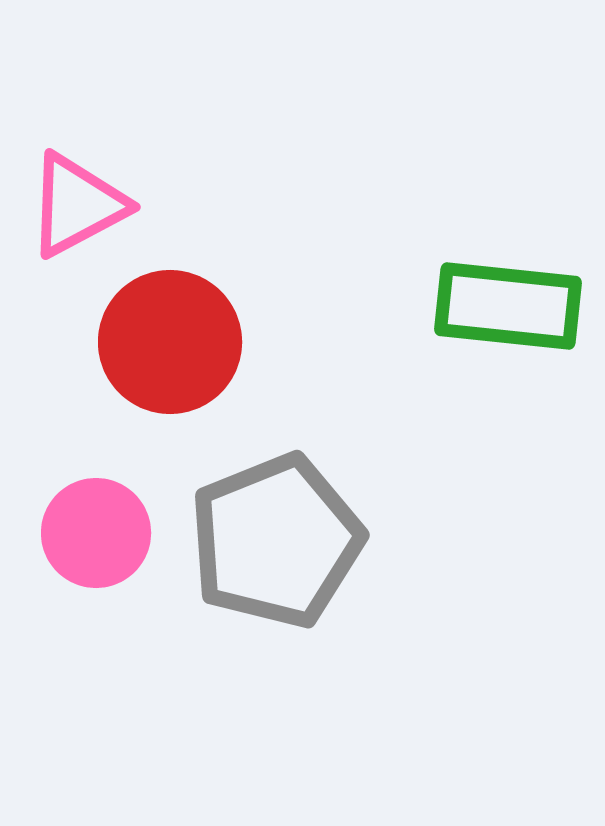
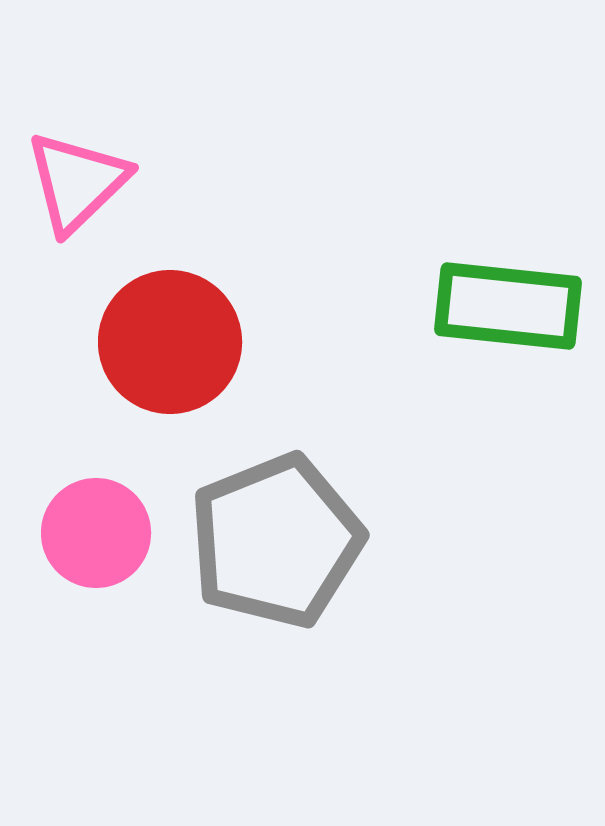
pink triangle: moved 23 px up; rotated 16 degrees counterclockwise
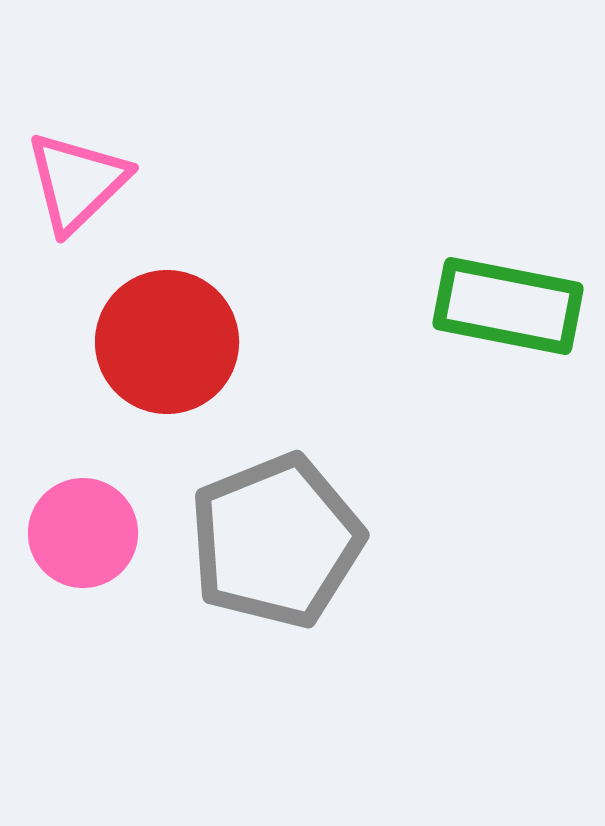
green rectangle: rotated 5 degrees clockwise
red circle: moved 3 px left
pink circle: moved 13 px left
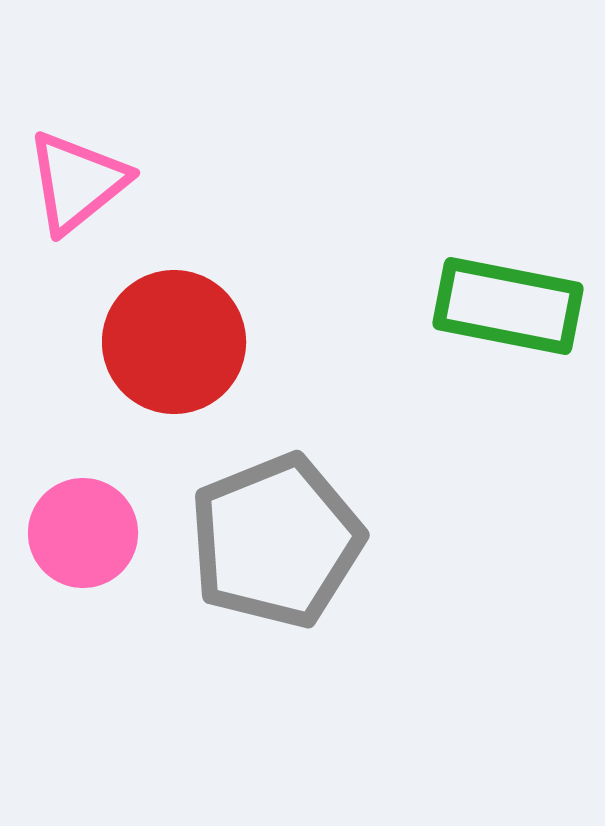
pink triangle: rotated 5 degrees clockwise
red circle: moved 7 px right
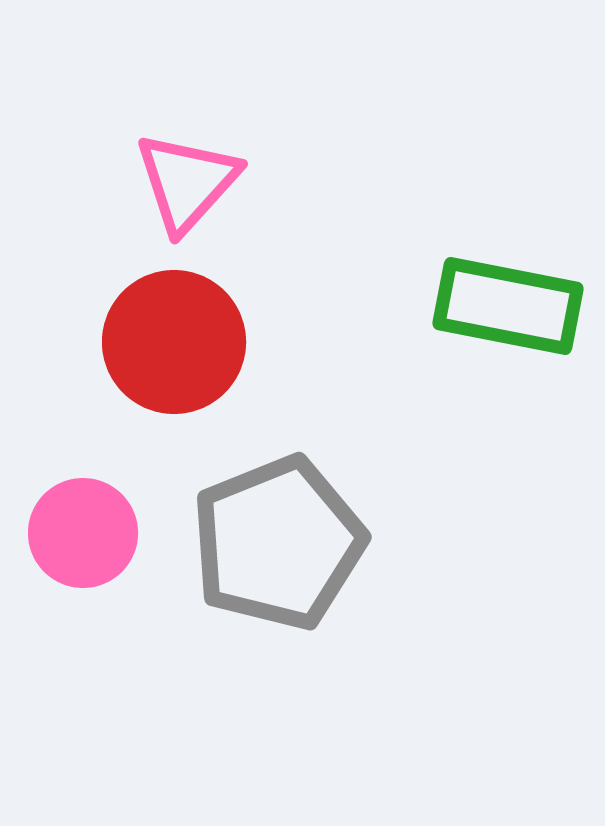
pink triangle: moved 110 px right; rotated 9 degrees counterclockwise
gray pentagon: moved 2 px right, 2 px down
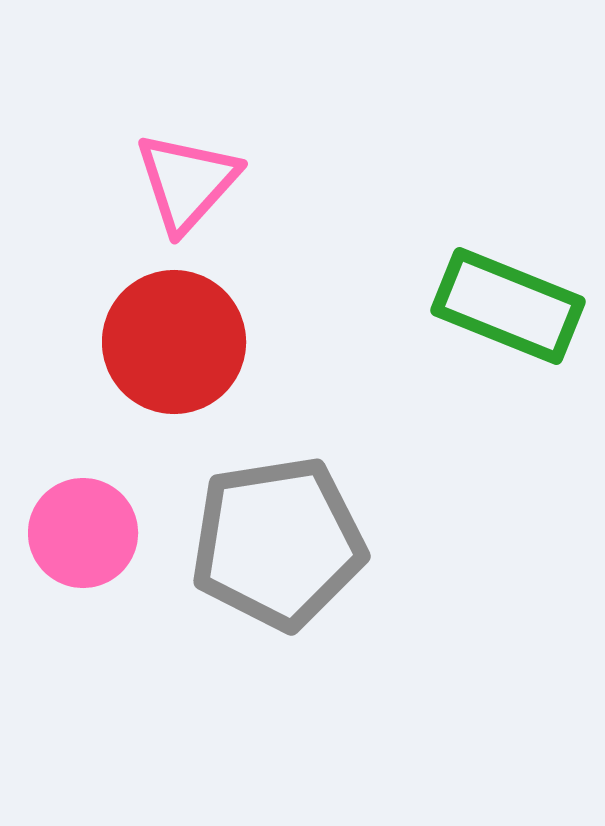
green rectangle: rotated 11 degrees clockwise
gray pentagon: rotated 13 degrees clockwise
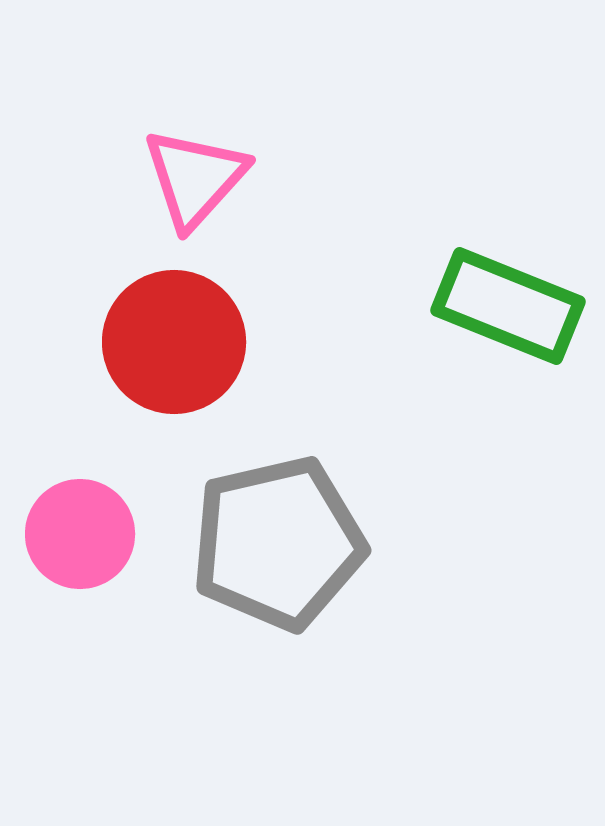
pink triangle: moved 8 px right, 4 px up
pink circle: moved 3 px left, 1 px down
gray pentagon: rotated 4 degrees counterclockwise
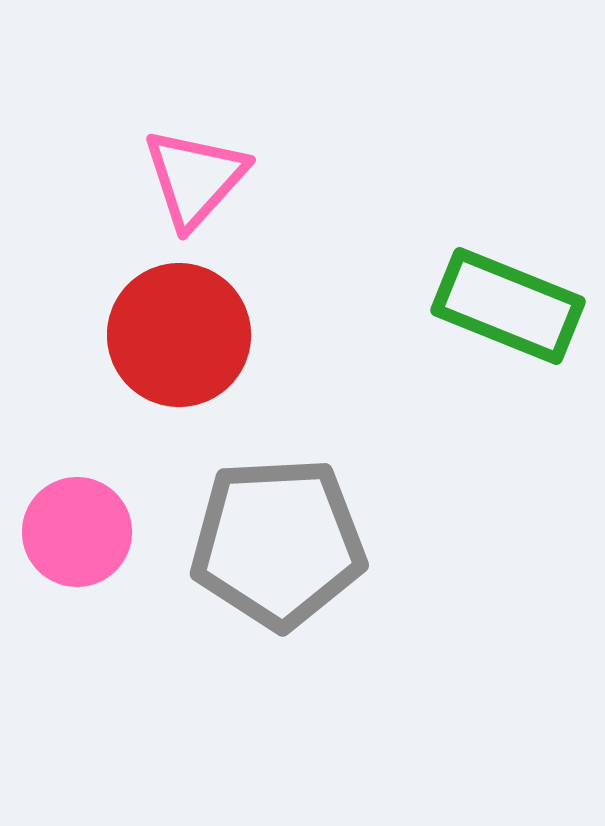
red circle: moved 5 px right, 7 px up
pink circle: moved 3 px left, 2 px up
gray pentagon: rotated 10 degrees clockwise
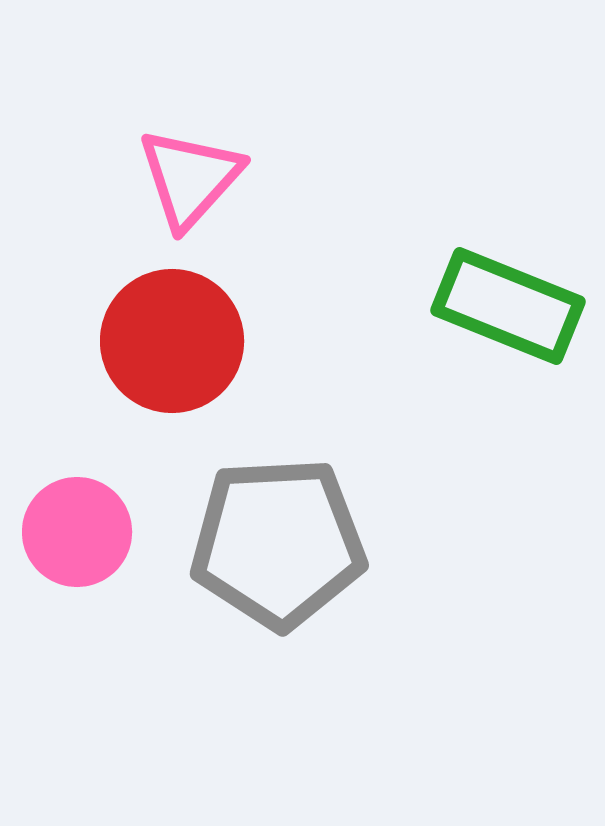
pink triangle: moved 5 px left
red circle: moved 7 px left, 6 px down
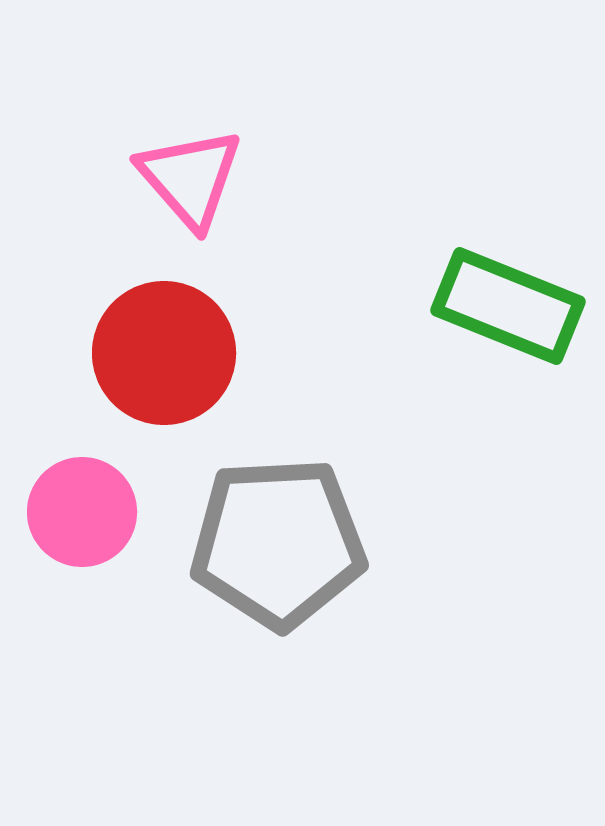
pink triangle: rotated 23 degrees counterclockwise
red circle: moved 8 px left, 12 px down
pink circle: moved 5 px right, 20 px up
